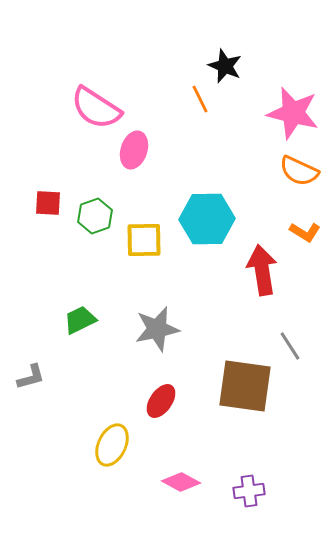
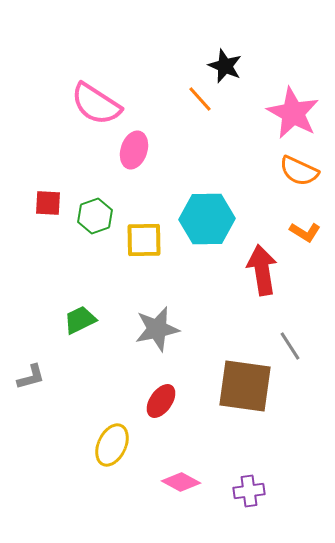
orange line: rotated 16 degrees counterclockwise
pink semicircle: moved 4 px up
pink star: rotated 14 degrees clockwise
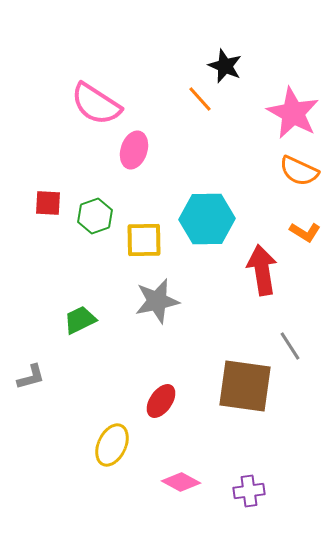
gray star: moved 28 px up
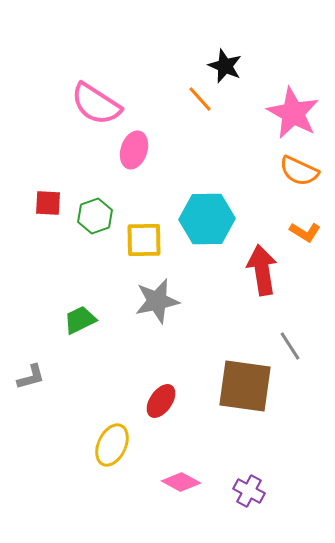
purple cross: rotated 36 degrees clockwise
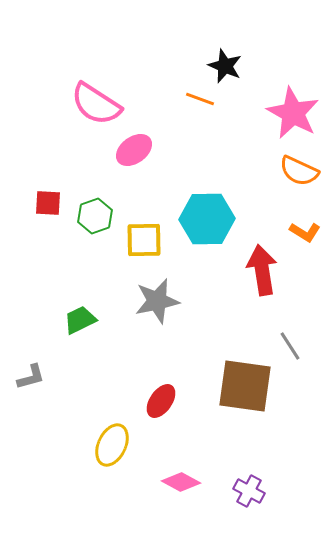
orange line: rotated 28 degrees counterclockwise
pink ellipse: rotated 36 degrees clockwise
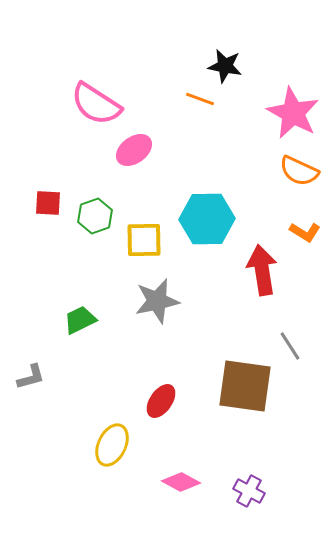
black star: rotated 12 degrees counterclockwise
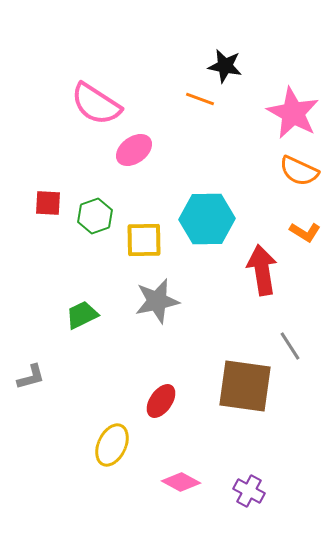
green trapezoid: moved 2 px right, 5 px up
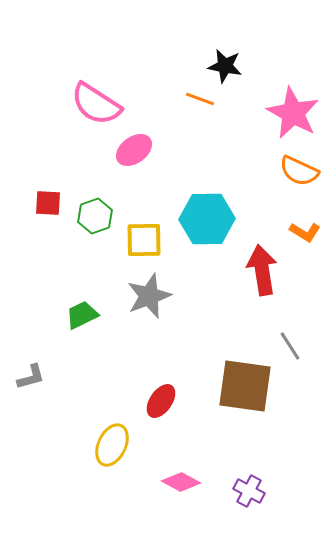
gray star: moved 8 px left, 5 px up; rotated 9 degrees counterclockwise
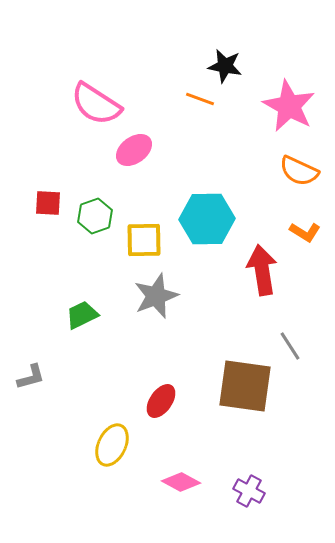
pink star: moved 4 px left, 7 px up
gray star: moved 7 px right
